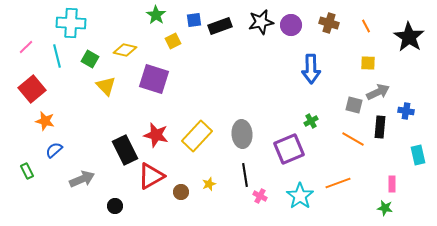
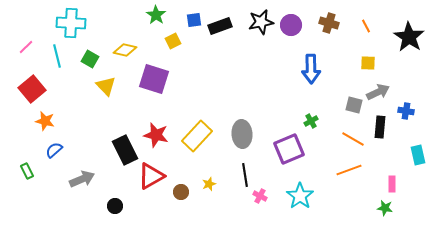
orange line at (338, 183): moved 11 px right, 13 px up
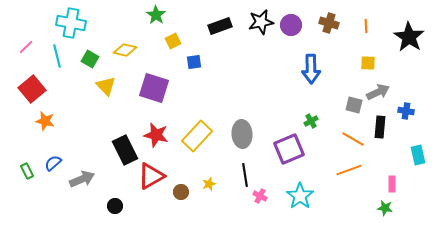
blue square at (194, 20): moved 42 px down
cyan cross at (71, 23): rotated 8 degrees clockwise
orange line at (366, 26): rotated 24 degrees clockwise
purple square at (154, 79): moved 9 px down
blue semicircle at (54, 150): moved 1 px left, 13 px down
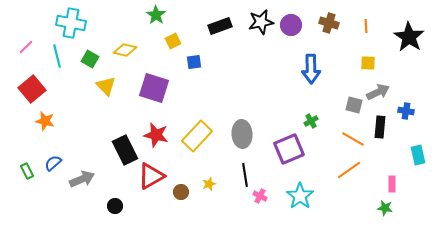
orange line at (349, 170): rotated 15 degrees counterclockwise
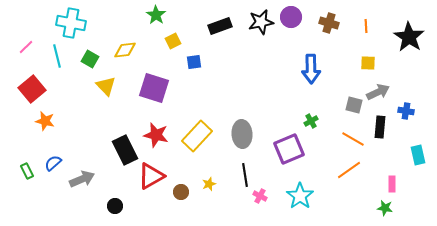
purple circle at (291, 25): moved 8 px up
yellow diamond at (125, 50): rotated 20 degrees counterclockwise
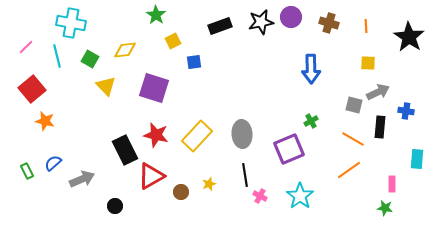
cyan rectangle at (418, 155): moved 1 px left, 4 px down; rotated 18 degrees clockwise
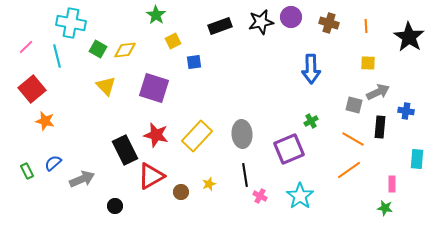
green square at (90, 59): moved 8 px right, 10 px up
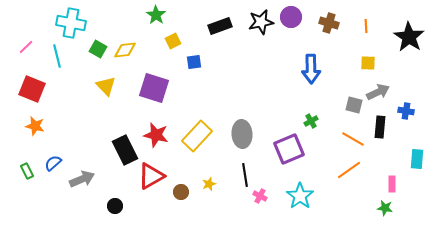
red square at (32, 89): rotated 28 degrees counterclockwise
orange star at (45, 121): moved 10 px left, 5 px down
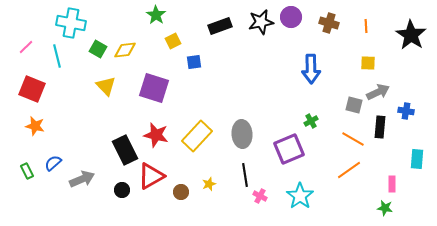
black star at (409, 37): moved 2 px right, 2 px up
black circle at (115, 206): moved 7 px right, 16 px up
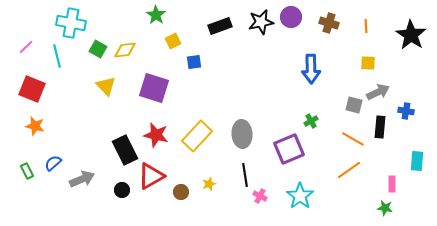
cyan rectangle at (417, 159): moved 2 px down
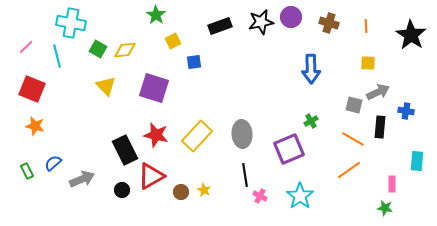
yellow star at (209, 184): moved 5 px left, 6 px down; rotated 24 degrees counterclockwise
